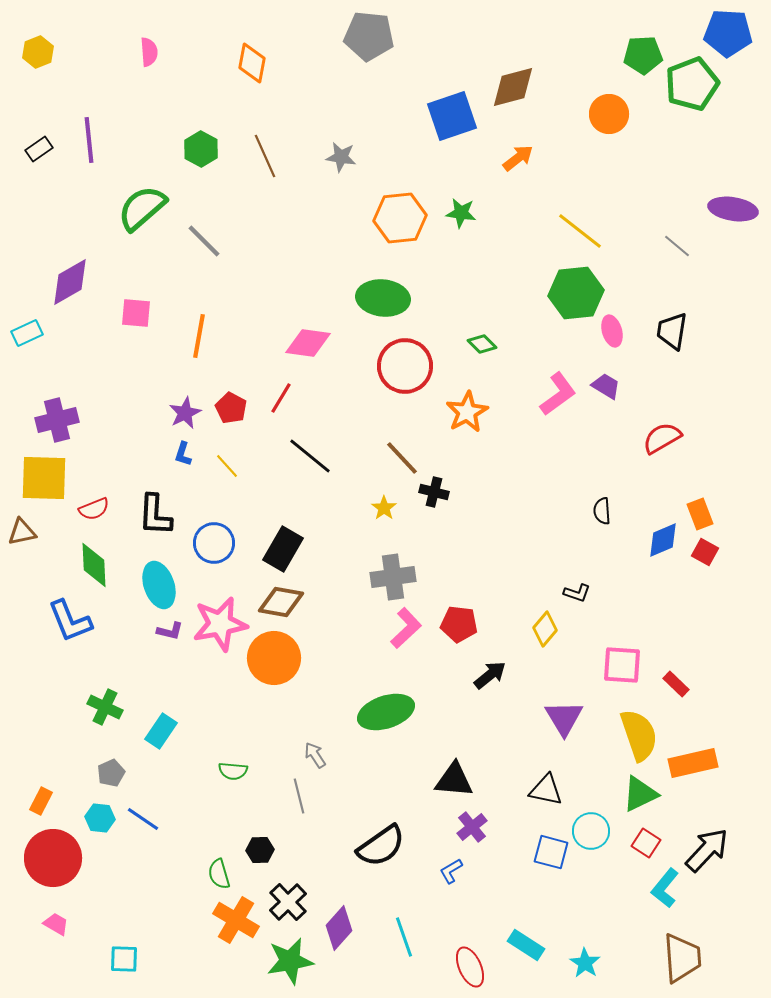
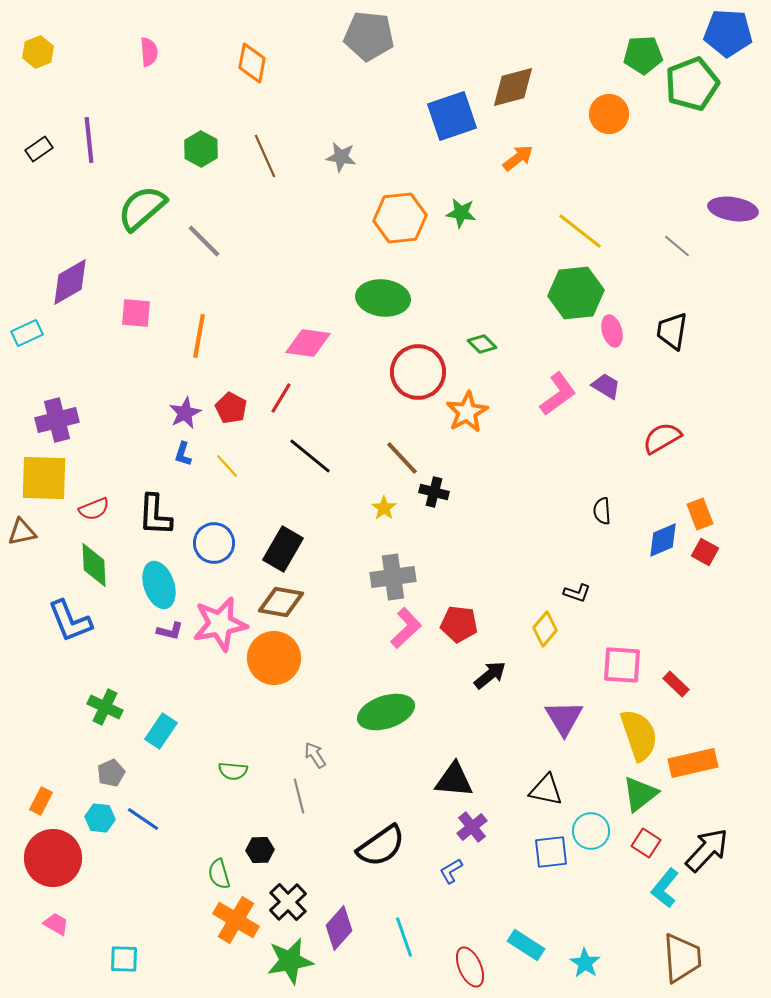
red circle at (405, 366): moved 13 px right, 6 px down
green triangle at (640, 794): rotated 12 degrees counterclockwise
blue square at (551, 852): rotated 21 degrees counterclockwise
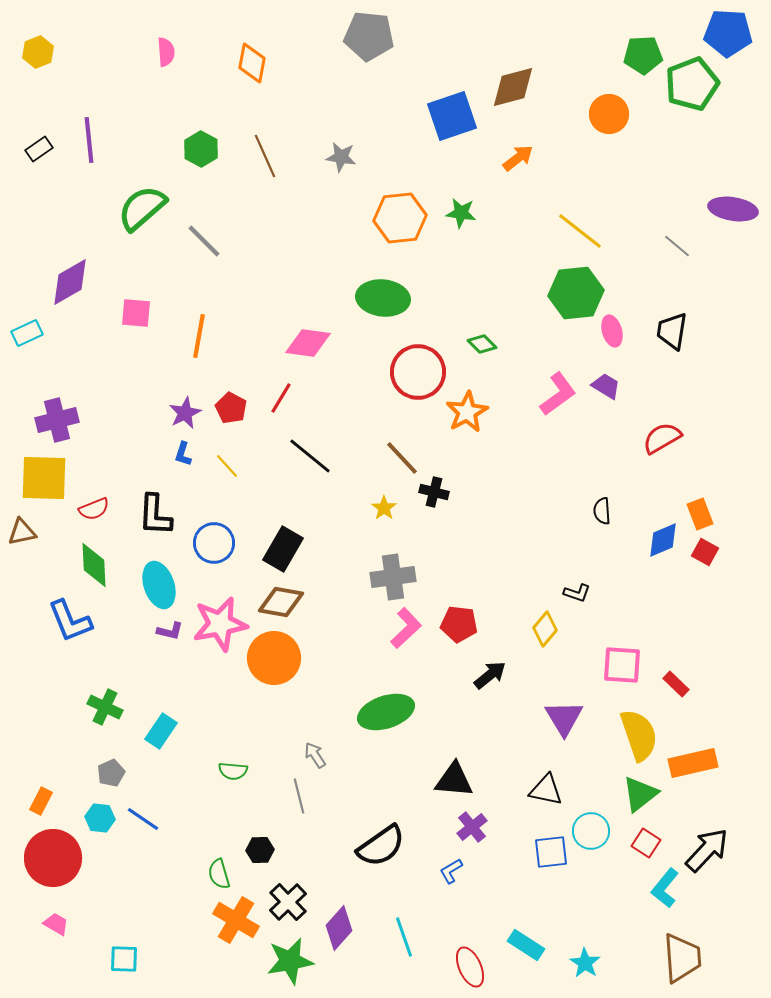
pink semicircle at (149, 52): moved 17 px right
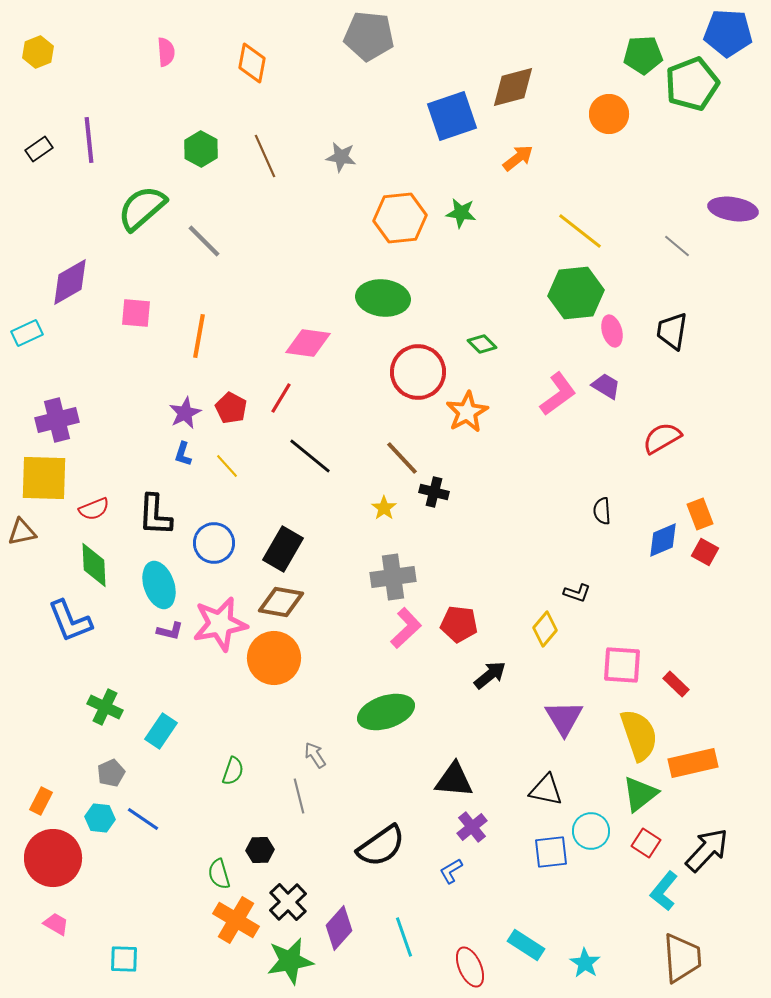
green semicircle at (233, 771): rotated 76 degrees counterclockwise
cyan L-shape at (665, 888): moved 1 px left, 3 px down
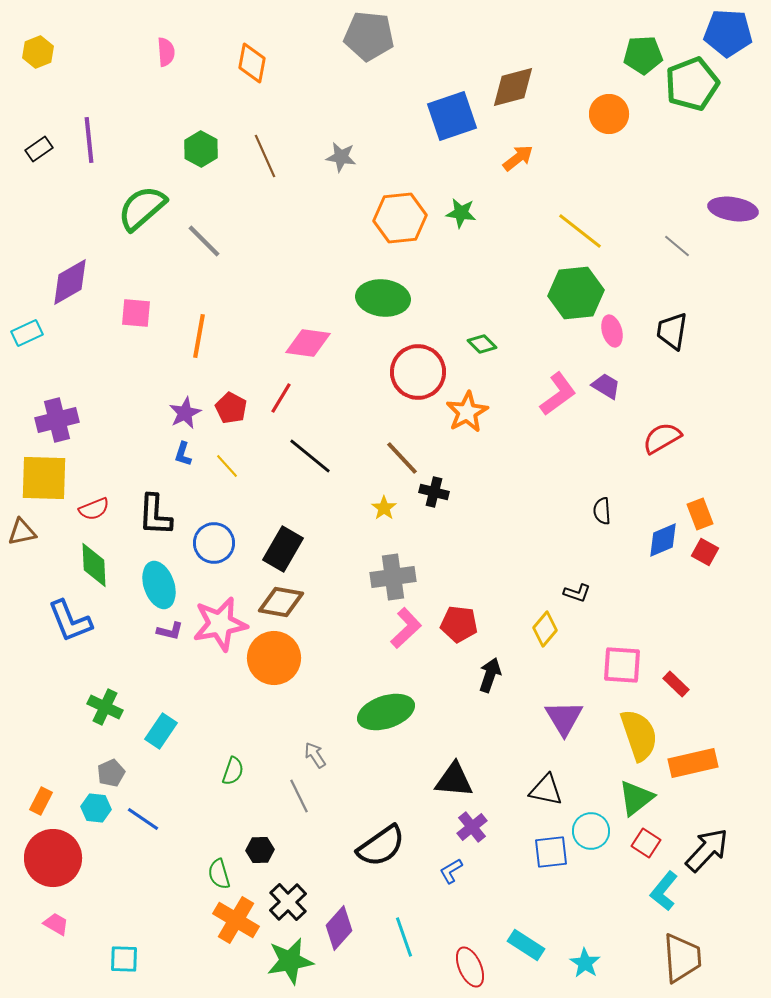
black arrow at (490, 675): rotated 32 degrees counterclockwise
green triangle at (640, 794): moved 4 px left, 4 px down
gray line at (299, 796): rotated 12 degrees counterclockwise
cyan hexagon at (100, 818): moved 4 px left, 10 px up
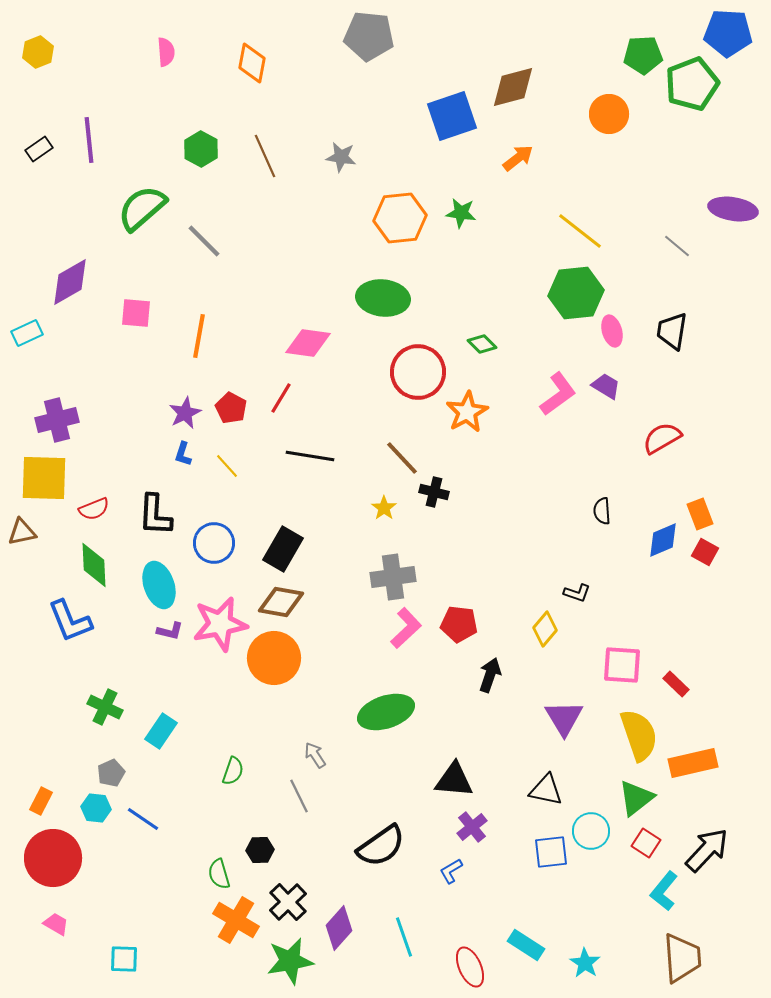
black line at (310, 456): rotated 30 degrees counterclockwise
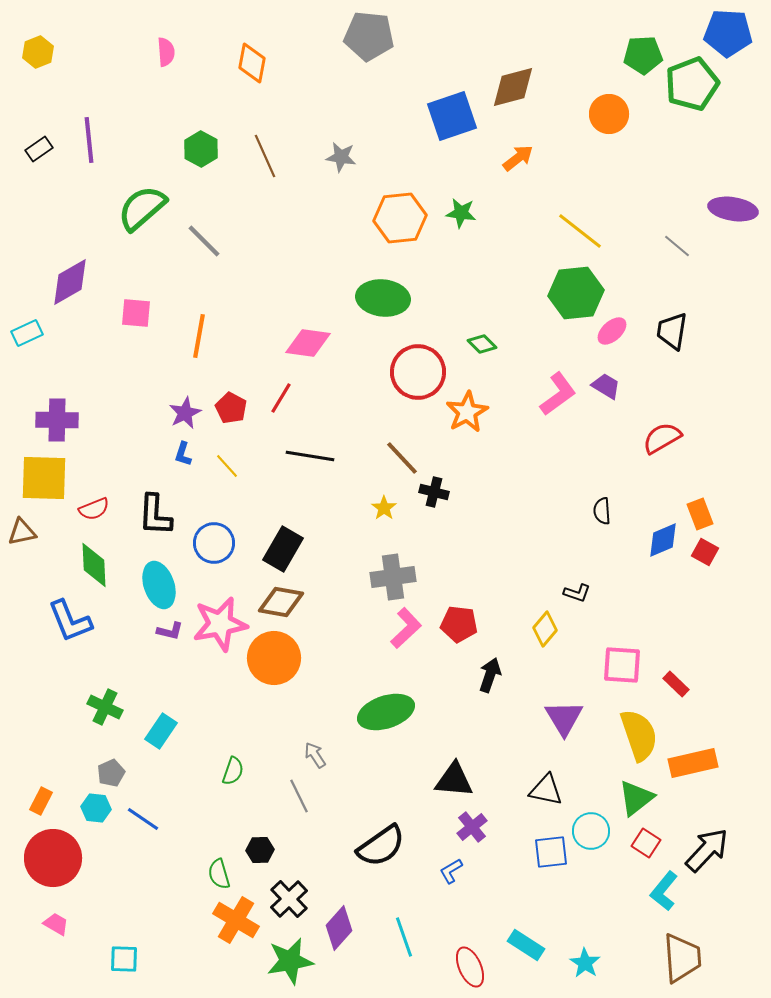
pink ellipse at (612, 331): rotated 64 degrees clockwise
purple cross at (57, 420): rotated 15 degrees clockwise
black cross at (288, 902): moved 1 px right, 3 px up
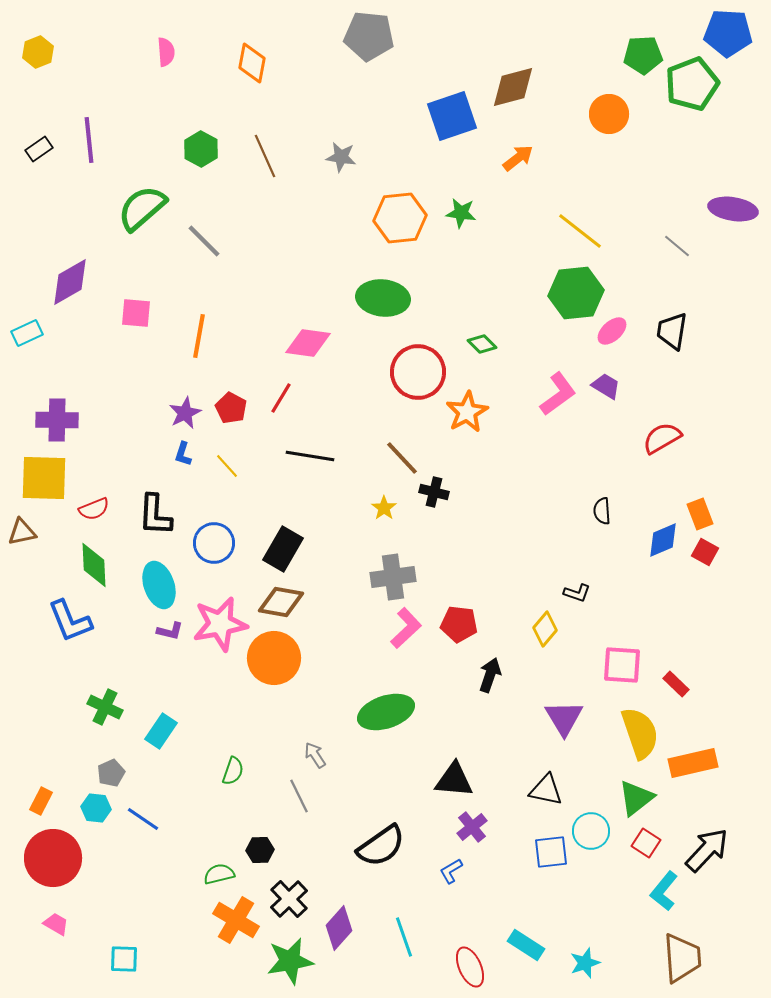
yellow semicircle at (639, 735): moved 1 px right, 2 px up
green semicircle at (219, 874): rotated 92 degrees clockwise
cyan star at (585, 963): rotated 20 degrees clockwise
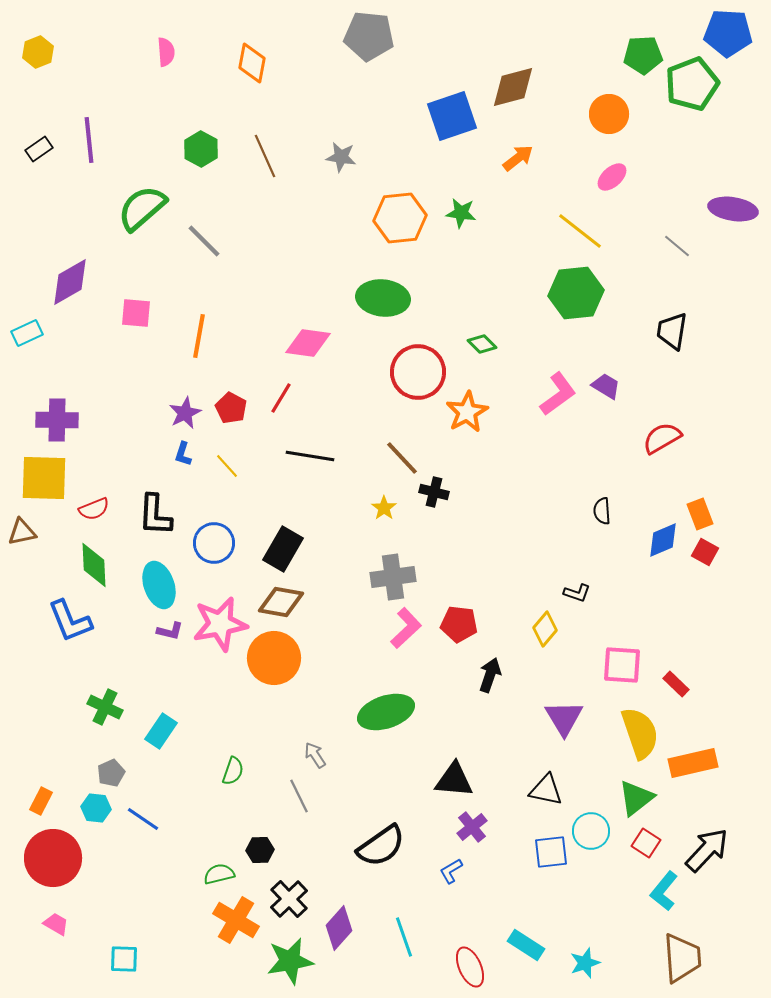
pink ellipse at (612, 331): moved 154 px up
